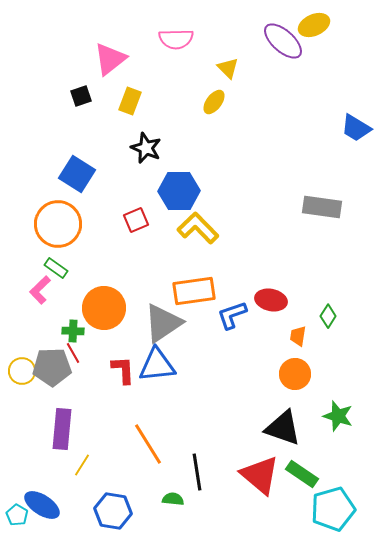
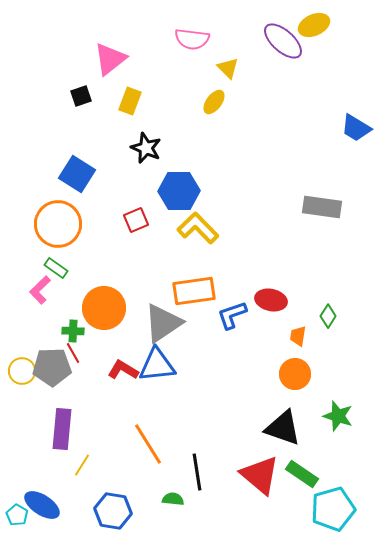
pink semicircle at (176, 39): moved 16 px right; rotated 8 degrees clockwise
red L-shape at (123, 370): rotated 56 degrees counterclockwise
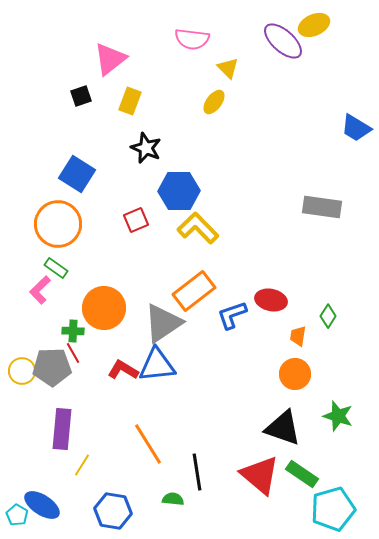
orange rectangle at (194, 291): rotated 30 degrees counterclockwise
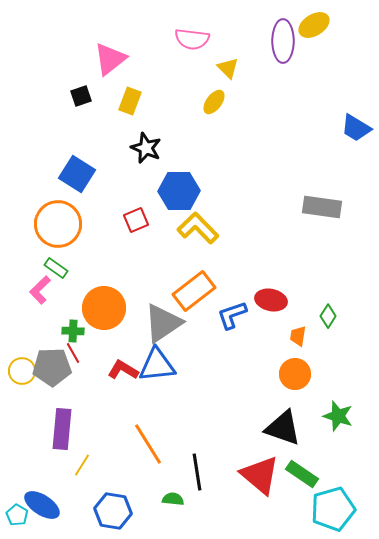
yellow ellipse at (314, 25): rotated 8 degrees counterclockwise
purple ellipse at (283, 41): rotated 48 degrees clockwise
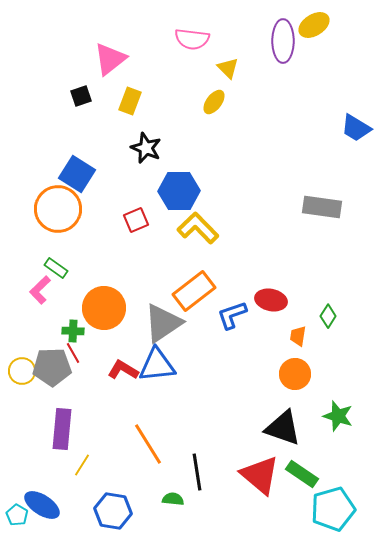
orange circle at (58, 224): moved 15 px up
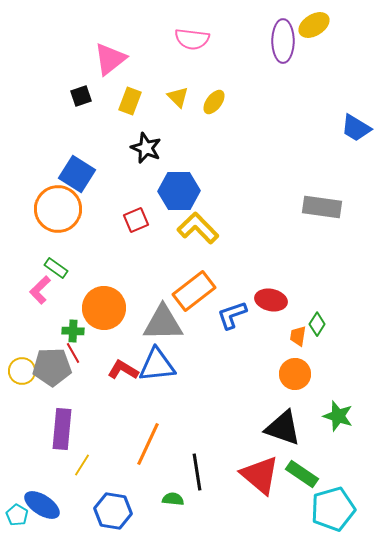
yellow triangle at (228, 68): moved 50 px left, 29 px down
green diamond at (328, 316): moved 11 px left, 8 px down
gray triangle at (163, 323): rotated 33 degrees clockwise
orange line at (148, 444): rotated 57 degrees clockwise
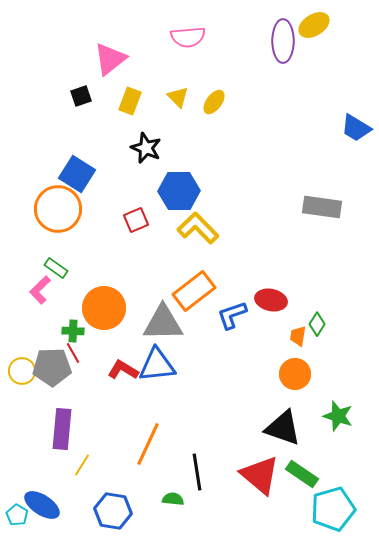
pink semicircle at (192, 39): moved 4 px left, 2 px up; rotated 12 degrees counterclockwise
